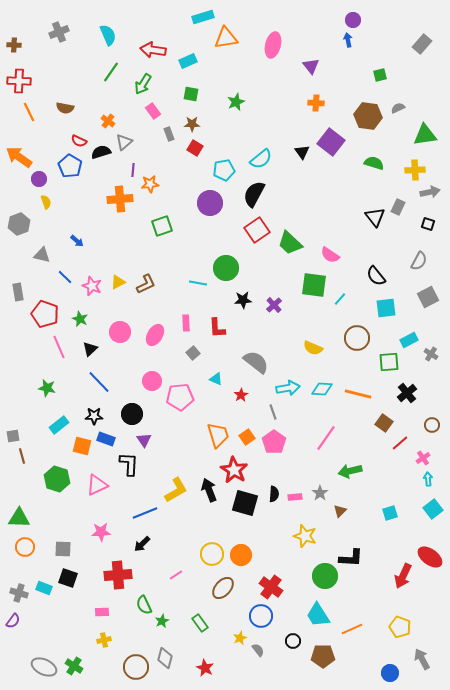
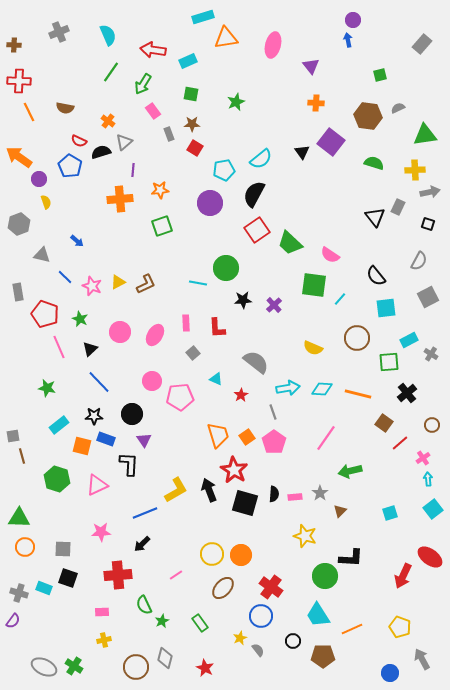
orange star at (150, 184): moved 10 px right, 6 px down
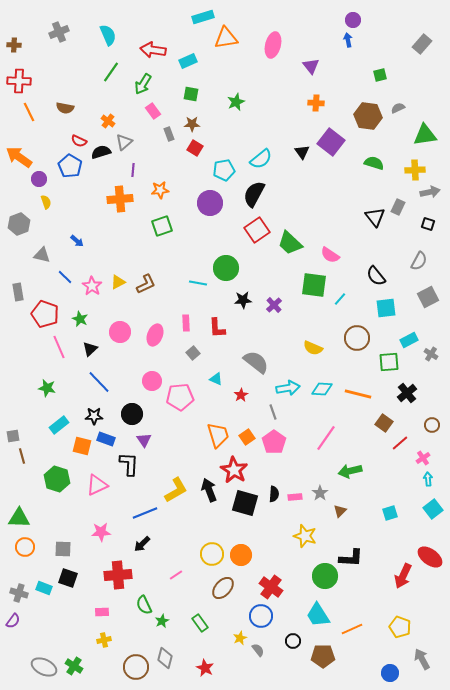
pink star at (92, 286): rotated 12 degrees clockwise
pink ellipse at (155, 335): rotated 10 degrees counterclockwise
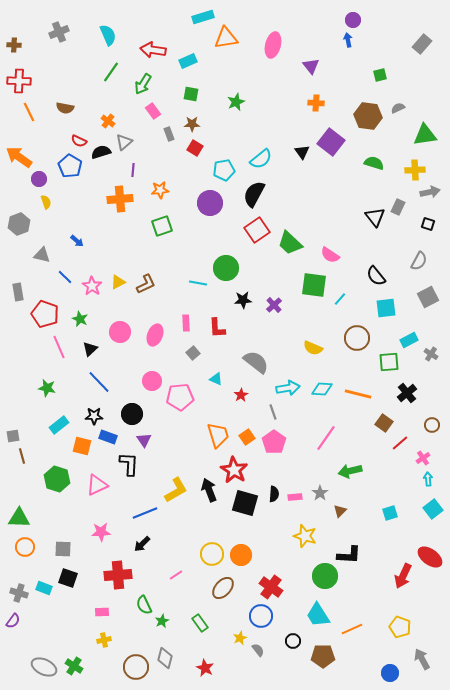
blue rectangle at (106, 439): moved 2 px right, 2 px up
black L-shape at (351, 558): moved 2 px left, 3 px up
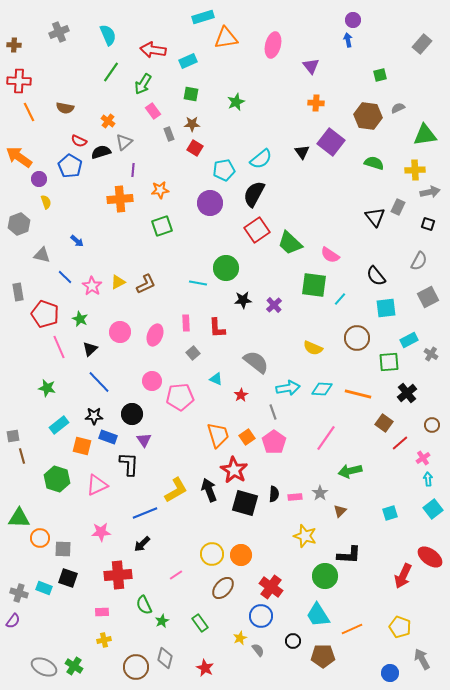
orange circle at (25, 547): moved 15 px right, 9 px up
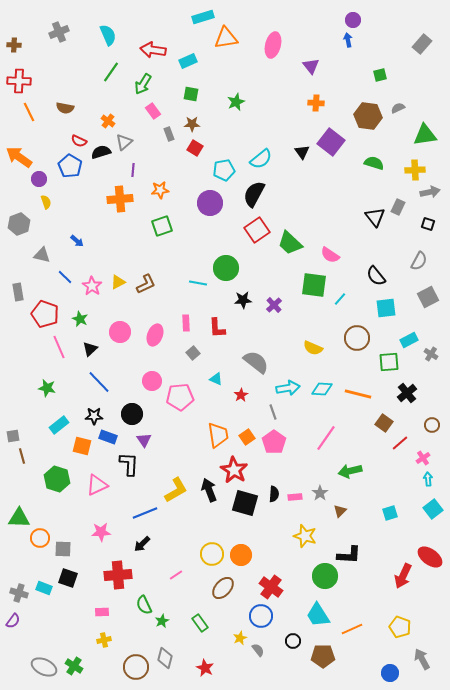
orange trapezoid at (218, 435): rotated 8 degrees clockwise
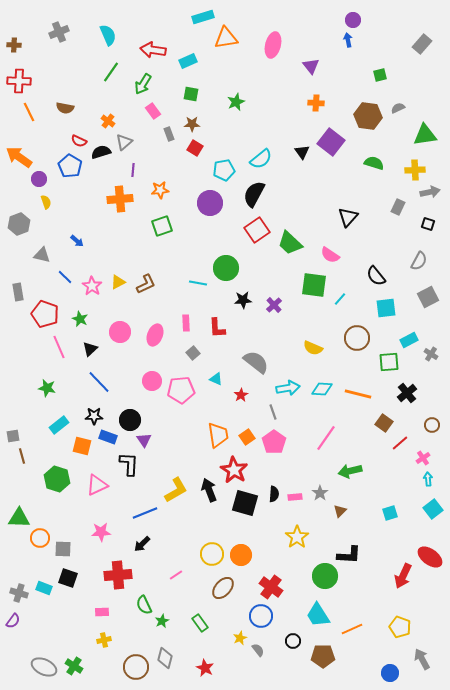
black triangle at (375, 217): moved 27 px left; rotated 20 degrees clockwise
pink pentagon at (180, 397): moved 1 px right, 7 px up
black circle at (132, 414): moved 2 px left, 6 px down
yellow star at (305, 536): moved 8 px left, 1 px down; rotated 20 degrees clockwise
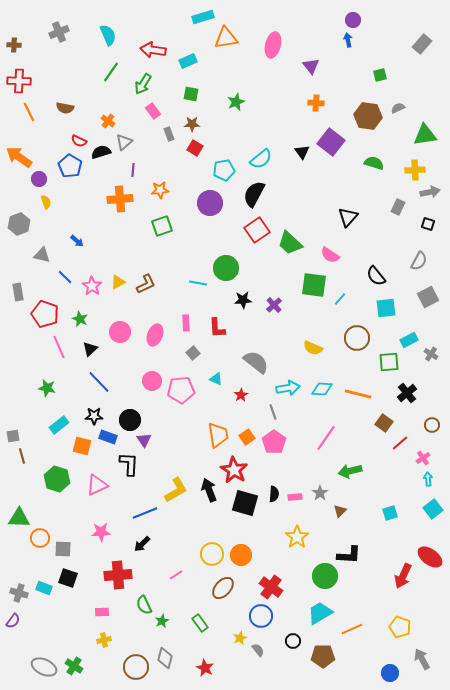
cyan trapezoid at (318, 615): moved 2 px right, 2 px up; rotated 92 degrees clockwise
